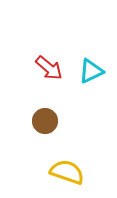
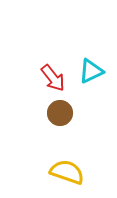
red arrow: moved 4 px right, 10 px down; rotated 12 degrees clockwise
brown circle: moved 15 px right, 8 px up
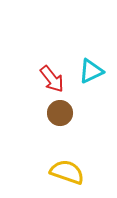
red arrow: moved 1 px left, 1 px down
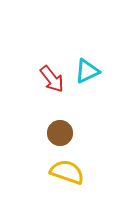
cyan triangle: moved 4 px left
brown circle: moved 20 px down
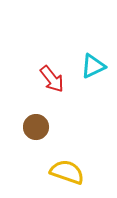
cyan triangle: moved 6 px right, 5 px up
brown circle: moved 24 px left, 6 px up
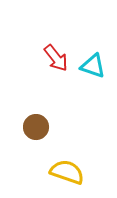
cyan triangle: rotated 44 degrees clockwise
red arrow: moved 4 px right, 21 px up
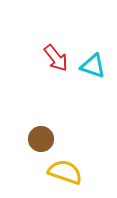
brown circle: moved 5 px right, 12 px down
yellow semicircle: moved 2 px left
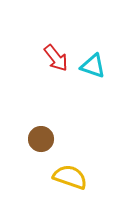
yellow semicircle: moved 5 px right, 5 px down
